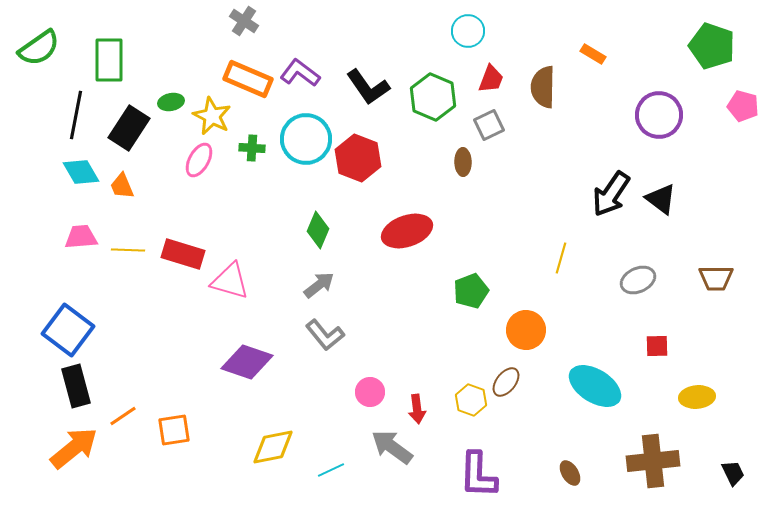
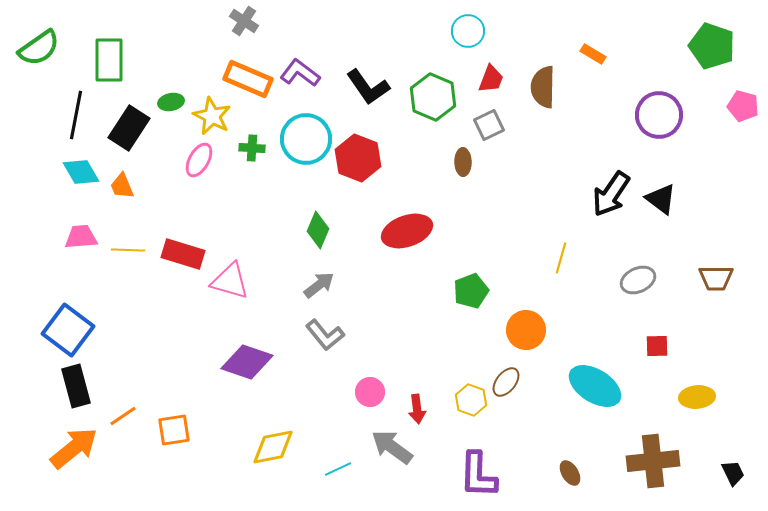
cyan line at (331, 470): moved 7 px right, 1 px up
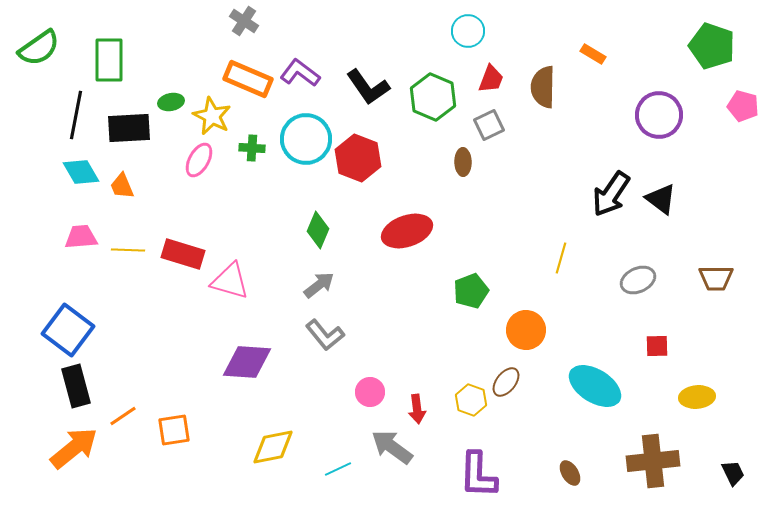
black rectangle at (129, 128): rotated 54 degrees clockwise
purple diamond at (247, 362): rotated 15 degrees counterclockwise
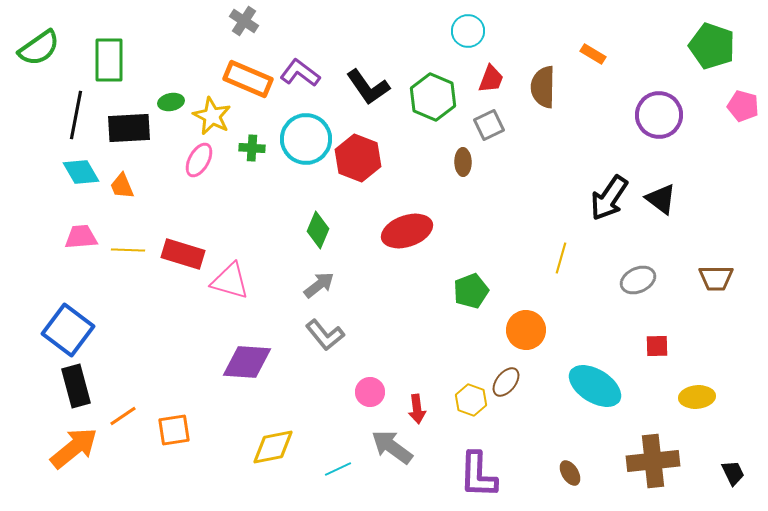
black arrow at (611, 194): moved 2 px left, 4 px down
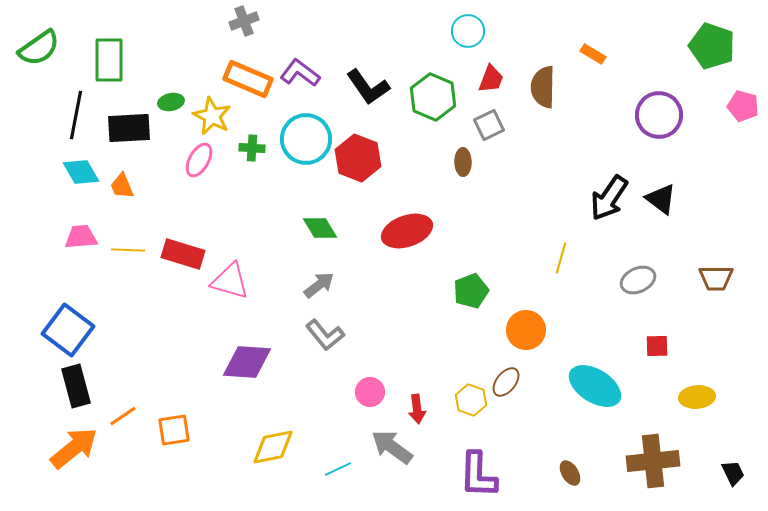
gray cross at (244, 21): rotated 36 degrees clockwise
green diamond at (318, 230): moved 2 px right, 2 px up; rotated 54 degrees counterclockwise
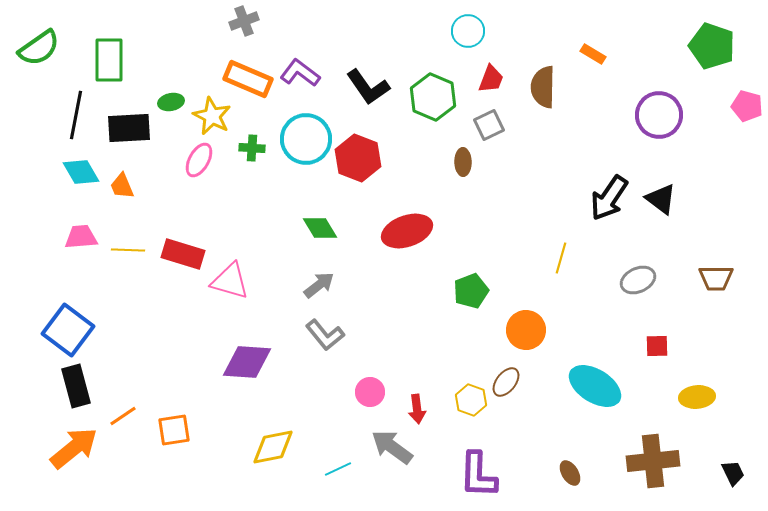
pink pentagon at (743, 106): moved 4 px right
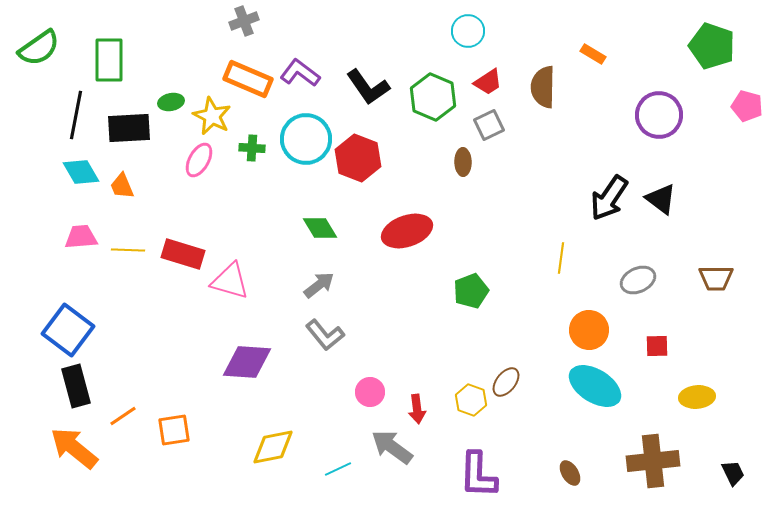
red trapezoid at (491, 79): moved 3 px left, 3 px down; rotated 36 degrees clockwise
yellow line at (561, 258): rotated 8 degrees counterclockwise
orange circle at (526, 330): moved 63 px right
orange arrow at (74, 448): rotated 102 degrees counterclockwise
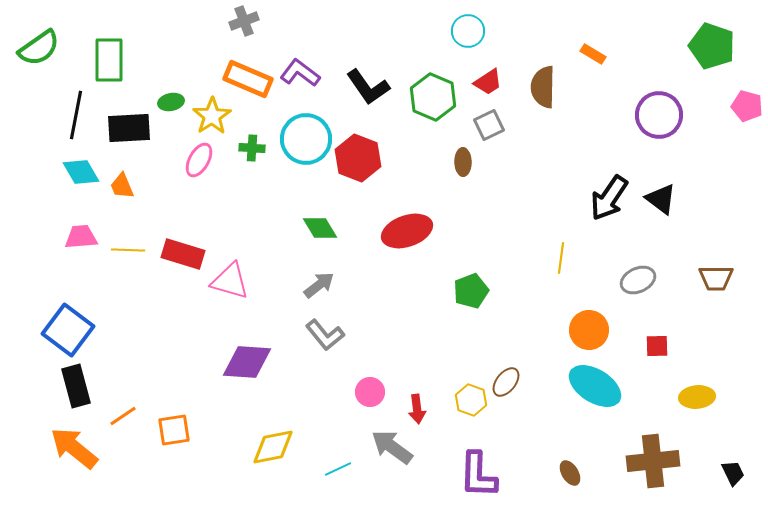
yellow star at (212, 116): rotated 12 degrees clockwise
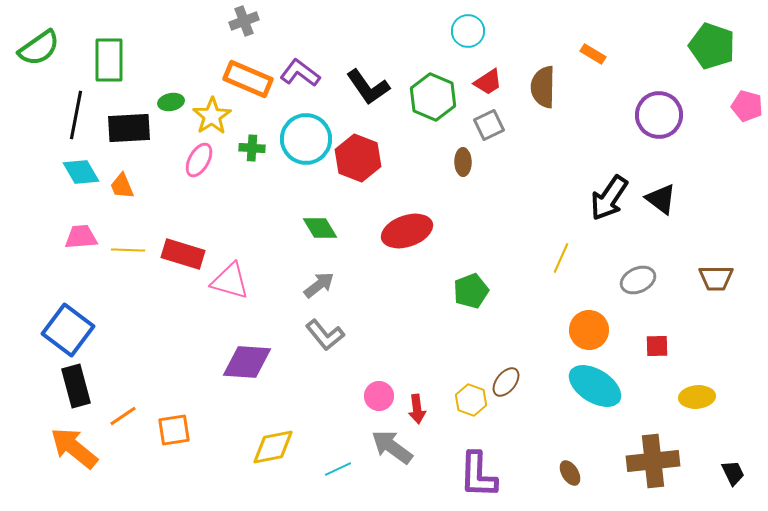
yellow line at (561, 258): rotated 16 degrees clockwise
pink circle at (370, 392): moved 9 px right, 4 px down
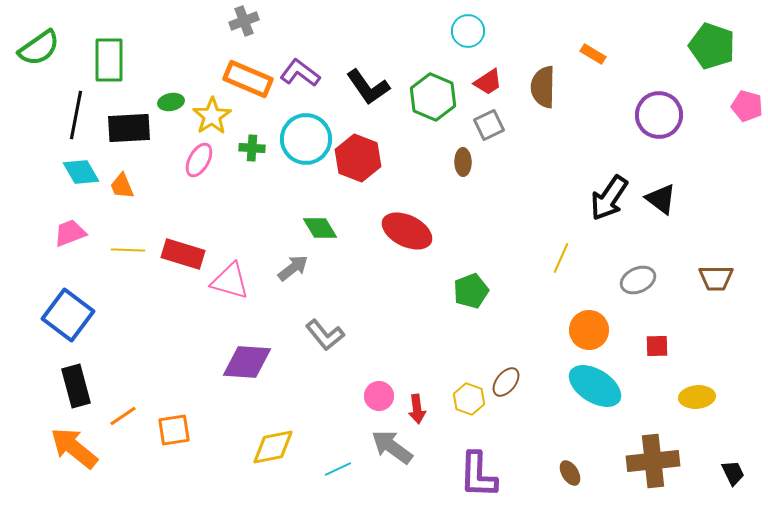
red ellipse at (407, 231): rotated 45 degrees clockwise
pink trapezoid at (81, 237): moved 11 px left, 4 px up; rotated 16 degrees counterclockwise
gray arrow at (319, 285): moved 26 px left, 17 px up
blue square at (68, 330): moved 15 px up
yellow hexagon at (471, 400): moved 2 px left, 1 px up
